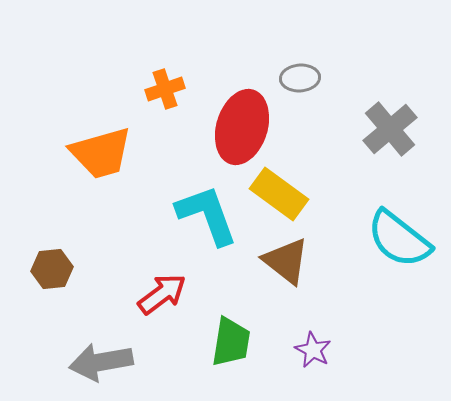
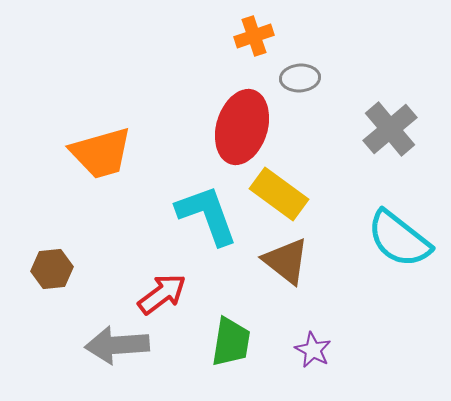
orange cross: moved 89 px right, 53 px up
gray arrow: moved 16 px right, 17 px up; rotated 6 degrees clockwise
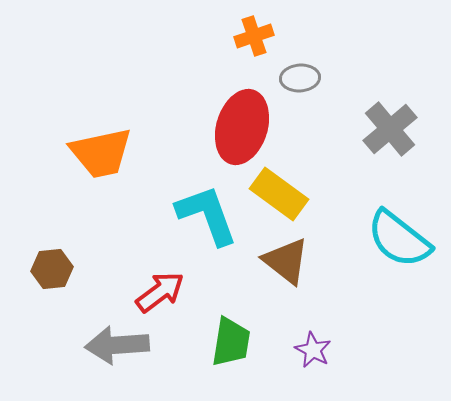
orange trapezoid: rotated 4 degrees clockwise
red arrow: moved 2 px left, 2 px up
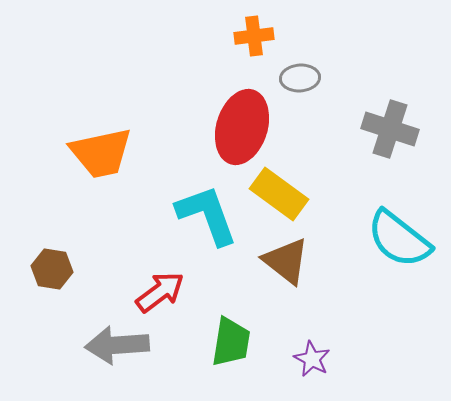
orange cross: rotated 12 degrees clockwise
gray cross: rotated 32 degrees counterclockwise
brown hexagon: rotated 15 degrees clockwise
purple star: moved 1 px left, 9 px down
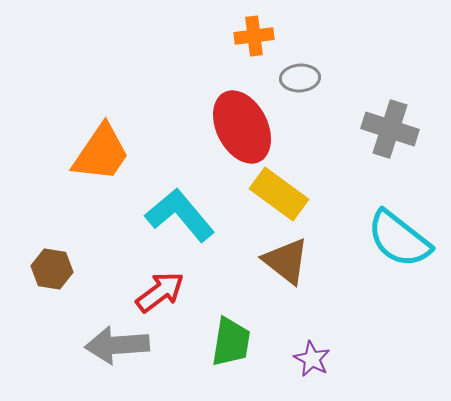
red ellipse: rotated 44 degrees counterclockwise
orange trapezoid: rotated 44 degrees counterclockwise
cyan L-shape: moved 27 px left; rotated 20 degrees counterclockwise
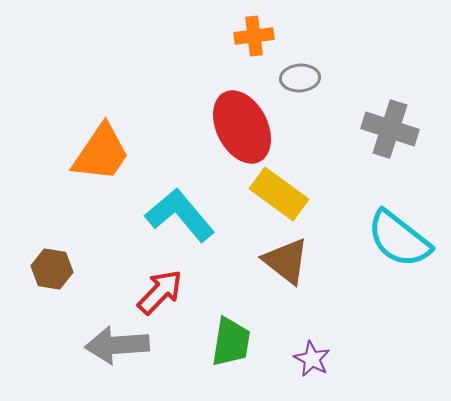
red arrow: rotated 9 degrees counterclockwise
